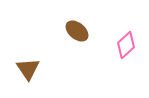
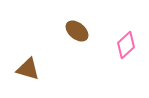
brown triangle: rotated 40 degrees counterclockwise
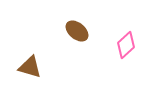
brown triangle: moved 2 px right, 2 px up
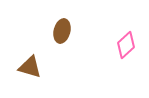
brown ellipse: moved 15 px left; rotated 65 degrees clockwise
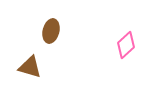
brown ellipse: moved 11 px left
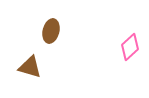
pink diamond: moved 4 px right, 2 px down
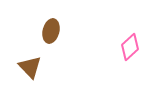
brown triangle: rotated 30 degrees clockwise
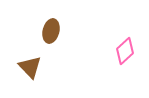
pink diamond: moved 5 px left, 4 px down
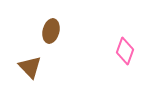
pink diamond: rotated 28 degrees counterclockwise
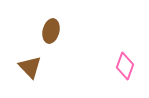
pink diamond: moved 15 px down
